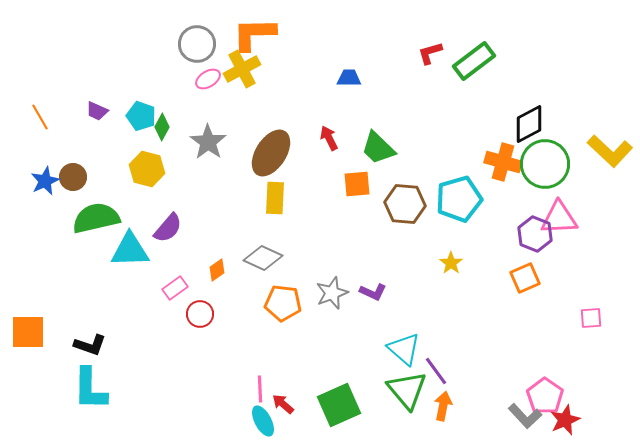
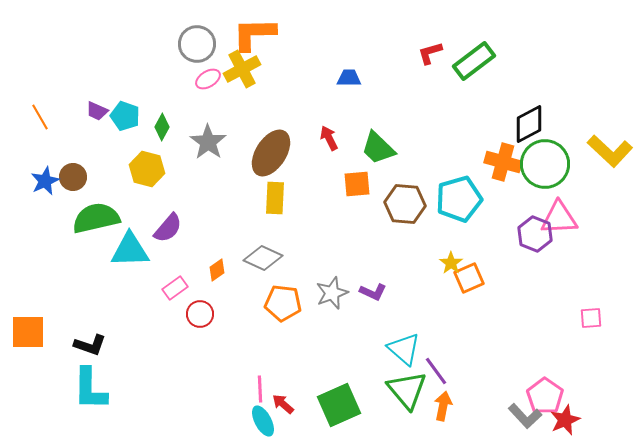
cyan pentagon at (141, 116): moved 16 px left
orange square at (525, 278): moved 56 px left
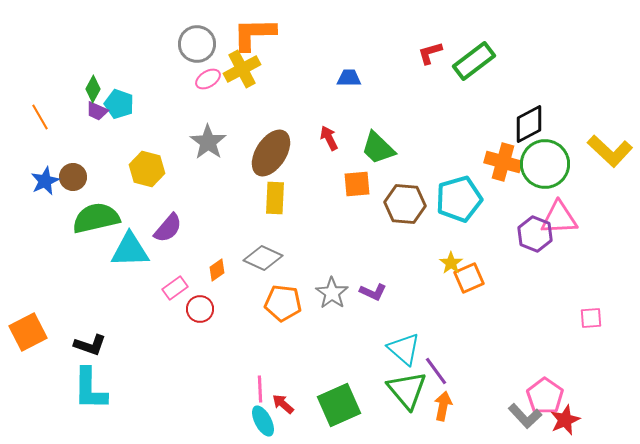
cyan pentagon at (125, 116): moved 6 px left, 12 px up
green diamond at (162, 127): moved 69 px left, 38 px up
gray star at (332, 293): rotated 16 degrees counterclockwise
red circle at (200, 314): moved 5 px up
orange square at (28, 332): rotated 27 degrees counterclockwise
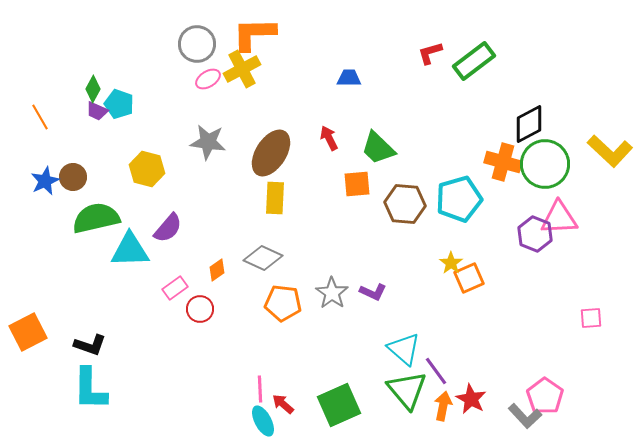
gray star at (208, 142): rotated 27 degrees counterclockwise
red star at (565, 420): moved 94 px left, 21 px up; rotated 20 degrees counterclockwise
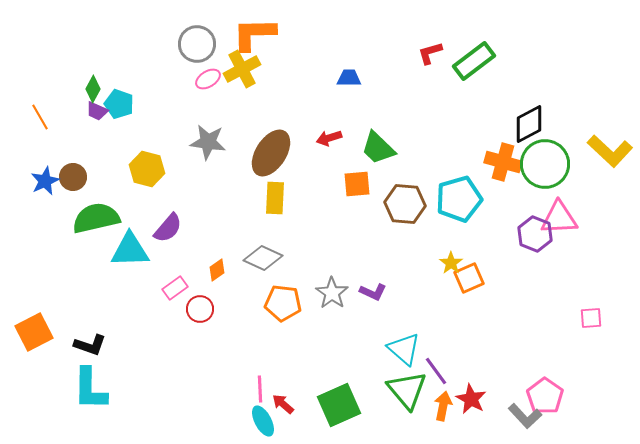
red arrow at (329, 138): rotated 80 degrees counterclockwise
orange square at (28, 332): moved 6 px right
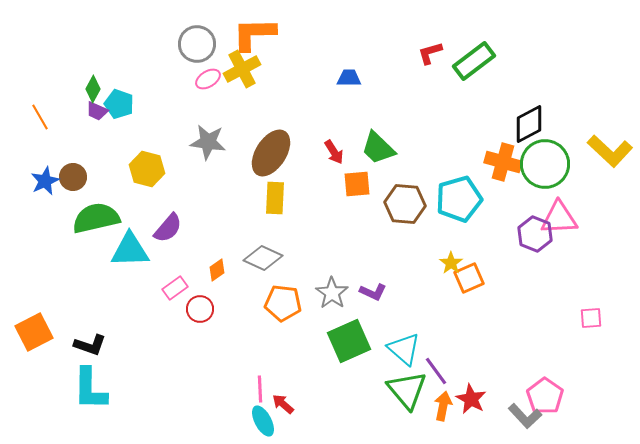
red arrow at (329, 138): moved 5 px right, 14 px down; rotated 105 degrees counterclockwise
green square at (339, 405): moved 10 px right, 64 px up
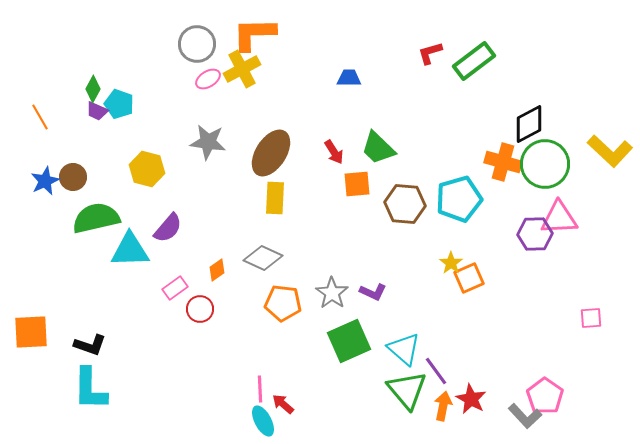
purple hexagon at (535, 234): rotated 24 degrees counterclockwise
orange square at (34, 332): moved 3 px left; rotated 24 degrees clockwise
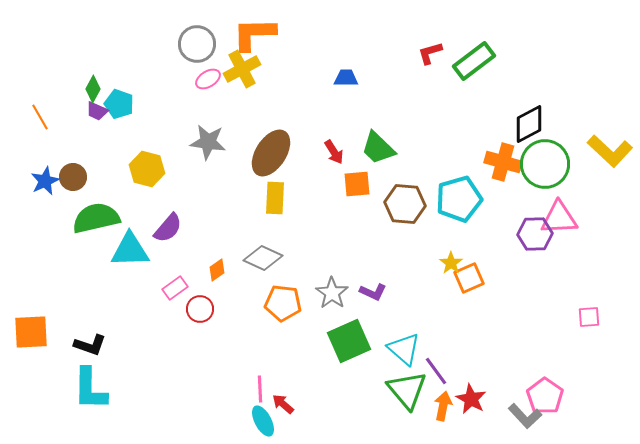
blue trapezoid at (349, 78): moved 3 px left
pink square at (591, 318): moved 2 px left, 1 px up
